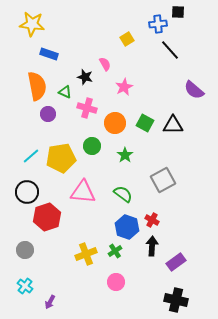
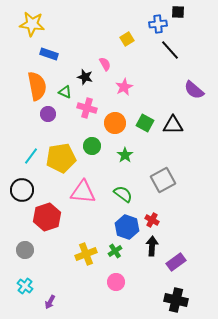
cyan line: rotated 12 degrees counterclockwise
black circle: moved 5 px left, 2 px up
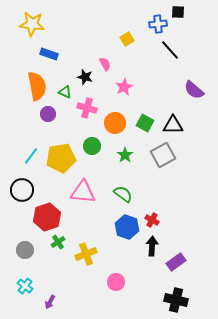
gray square: moved 25 px up
green cross: moved 57 px left, 9 px up
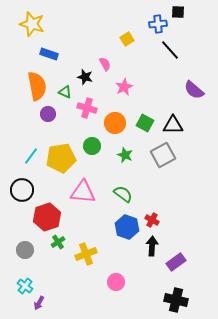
yellow star: rotated 10 degrees clockwise
green star: rotated 14 degrees counterclockwise
purple arrow: moved 11 px left, 1 px down
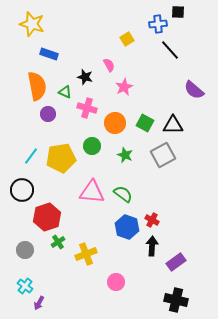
pink semicircle: moved 4 px right, 1 px down
pink triangle: moved 9 px right
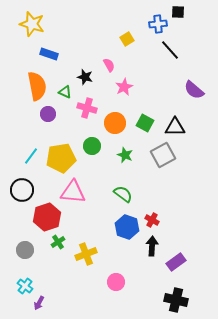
black triangle: moved 2 px right, 2 px down
pink triangle: moved 19 px left
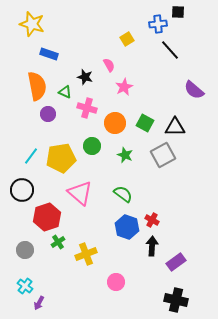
pink triangle: moved 7 px right, 1 px down; rotated 36 degrees clockwise
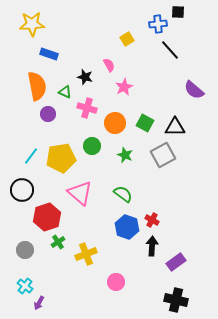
yellow star: rotated 20 degrees counterclockwise
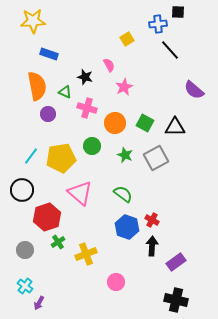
yellow star: moved 1 px right, 3 px up
gray square: moved 7 px left, 3 px down
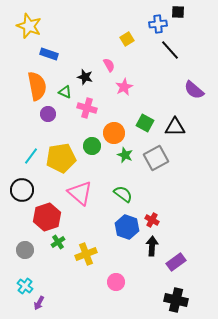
yellow star: moved 4 px left, 5 px down; rotated 25 degrees clockwise
orange circle: moved 1 px left, 10 px down
